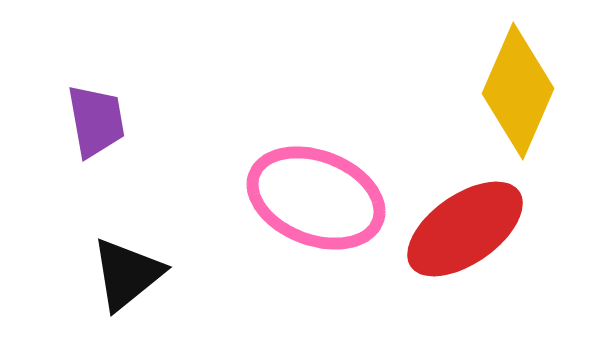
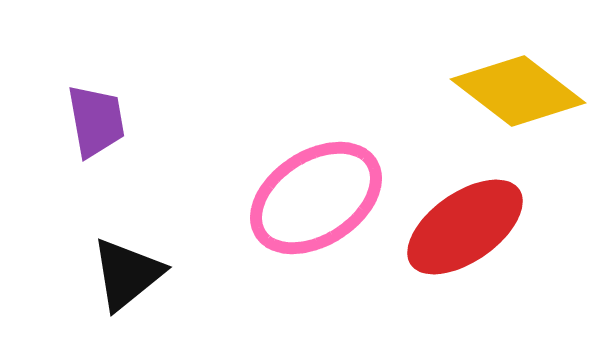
yellow diamond: rotated 76 degrees counterclockwise
pink ellipse: rotated 54 degrees counterclockwise
red ellipse: moved 2 px up
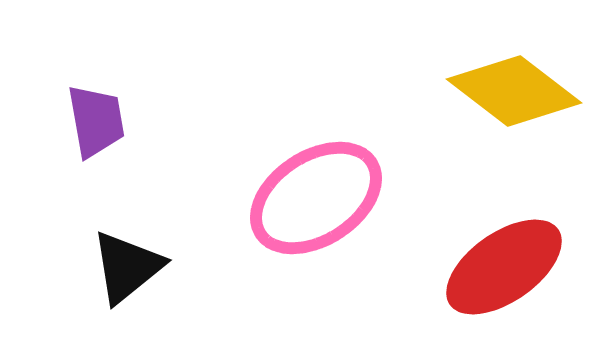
yellow diamond: moved 4 px left
red ellipse: moved 39 px right, 40 px down
black triangle: moved 7 px up
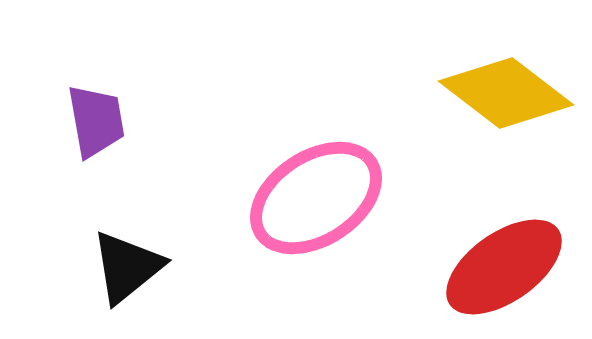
yellow diamond: moved 8 px left, 2 px down
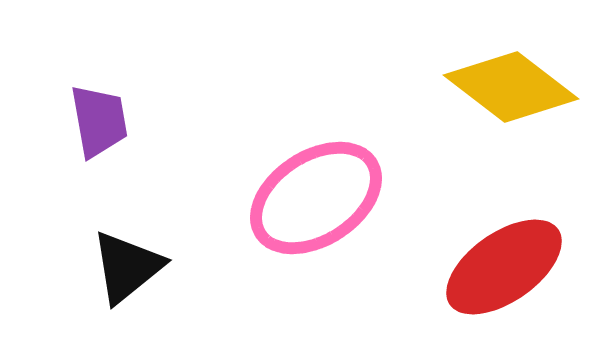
yellow diamond: moved 5 px right, 6 px up
purple trapezoid: moved 3 px right
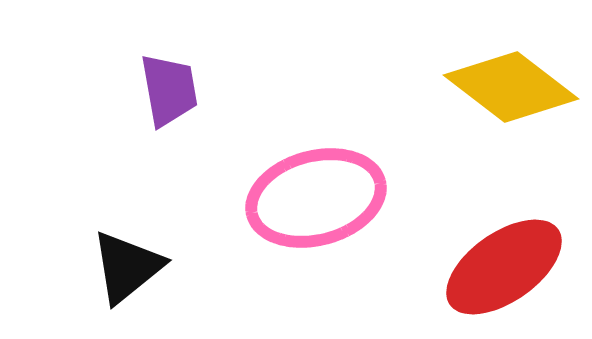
purple trapezoid: moved 70 px right, 31 px up
pink ellipse: rotated 18 degrees clockwise
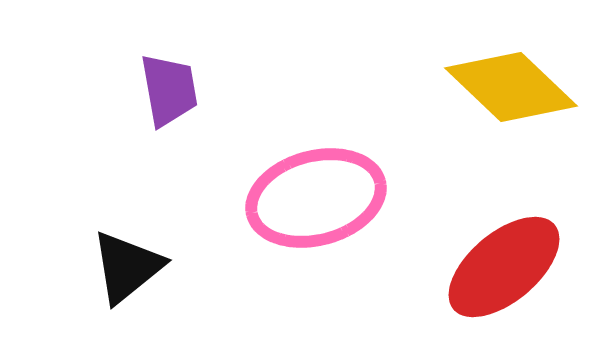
yellow diamond: rotated 6 degrees clockwise
red ellipse: rotated 5 degrees counterclockwise
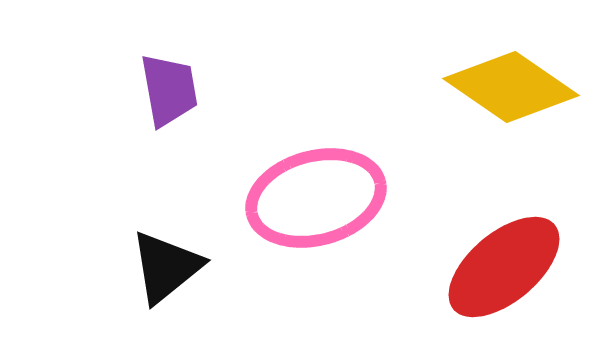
yellow diamond: rotated 9 degrees counterclockwise
black triangle: moved 39 px right
